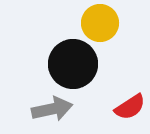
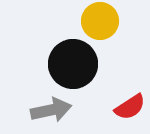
yellow circle: moved 2 px up
gray arrow: moved 1 px left, 1 px down
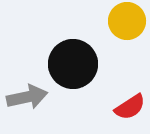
yellow circle: moved 27 px right
gray arrow: moved 24 px left, 13 px up
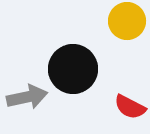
black circle: moved 5 px down
red semicircle: rotated 60 degrees clockwise
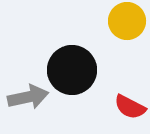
black circle: moved 1 px left, 1 px down
gray arrow: moved 1 px right
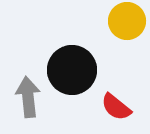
gray arrow: rotated 84 degrees counterclockwise
red semicircle: moved 14 px left; rotated 12 degrees clockwise
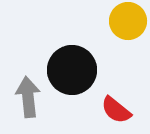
yellow circle: moved 1 px right
red semicircle: moved 3 px down
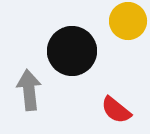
black circle: moved 19 px up
gray arrow: moved 1 px right, 7 px up
